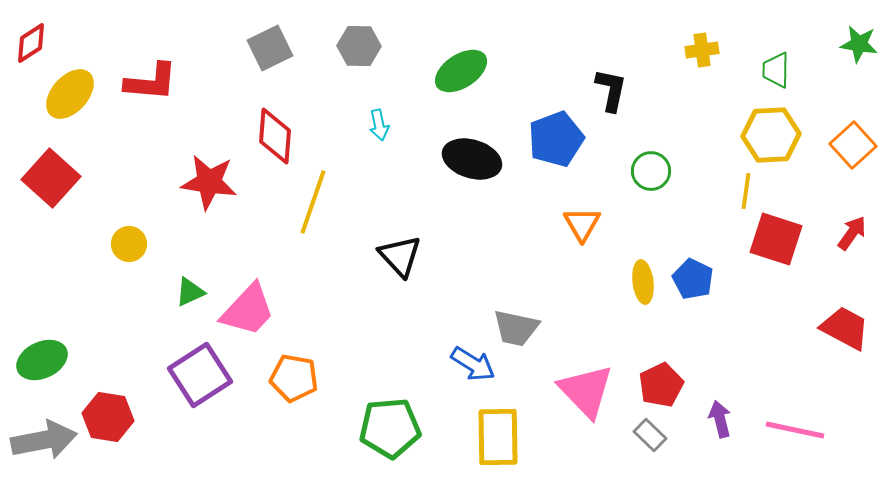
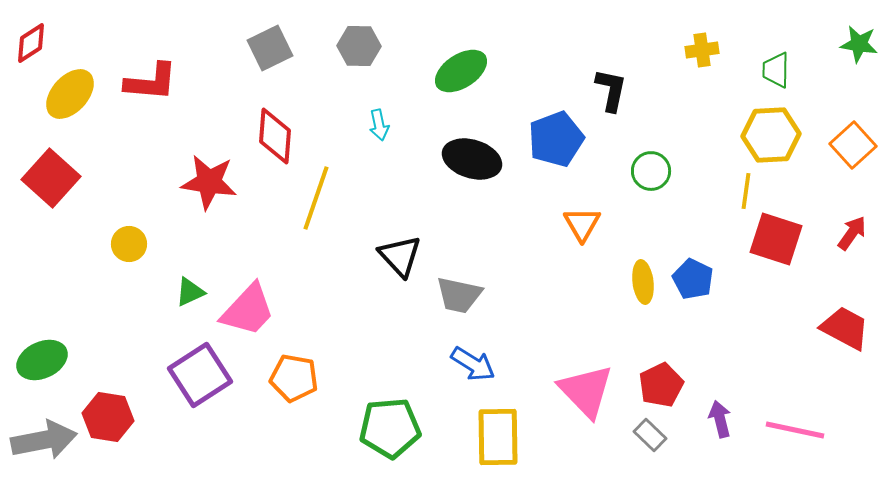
yellow line at (313, 202): moved 3 px right, 4 px up
gray trapezoid at (516, 328): moved 57 px left, 33 px up
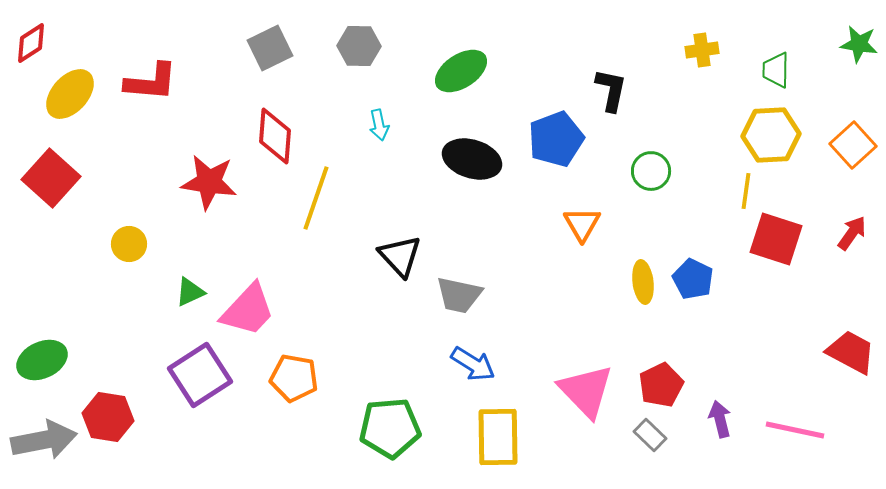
red trapezoid at (845, 328): moved 6 px right, 24 px down
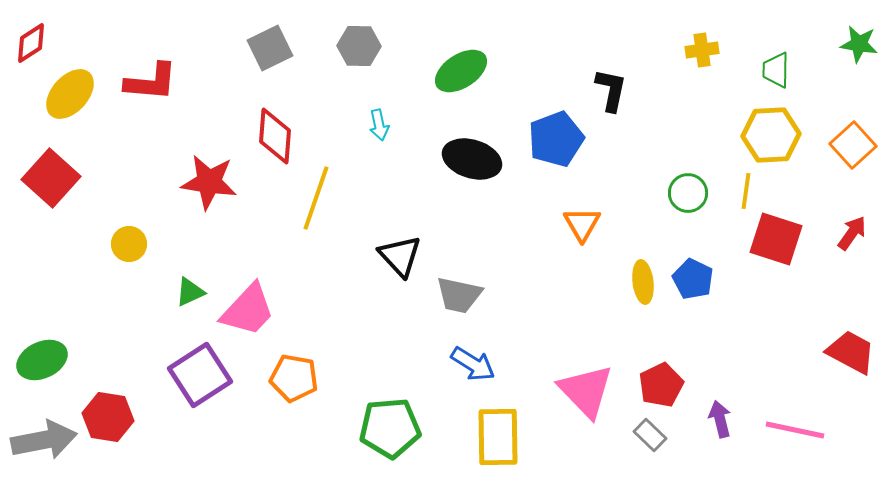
green circle at (651, 171): moved 37 px right, 22 px down
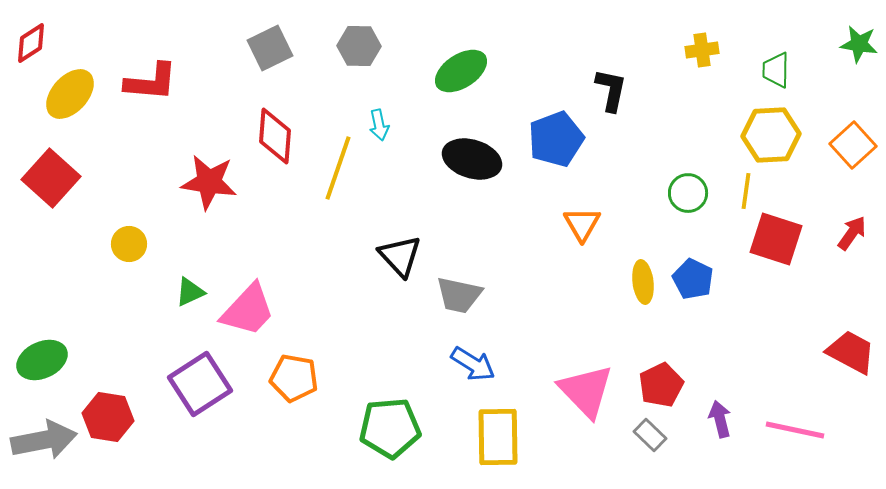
yellow line at (316, 198): moved 22 px right, 30 px up
purple square at (200, 375): moved 9 px down
